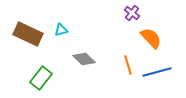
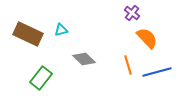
orange semicircle: moved 4 px left
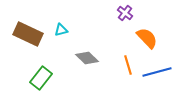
purple cross: moved 7 px left
gray diamond: moved 3 px right, 1 px up
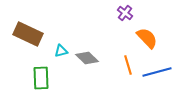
cyan triangle: moved 21 px down
green rectangle: rotated 40 degrees counterclockwise
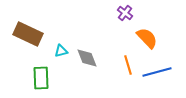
gray diamond: rotated 25 degrees clockwise
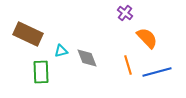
green rectangle: moved 6 px up
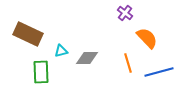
gray diamond: rotated 70 degrees counterclockwise
orange line: moved 2 px up
blue line: moved 2 px right
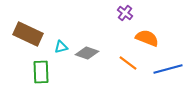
orange semicircle: rotated 25 degrees counterclockwise
cyan triangle: moved 4 px up
gray diamond: moved 5 px up; rotated 20 degrees clockwise
orange line: rotated 36 degrees counterclockwise
blue line: moved 9 px right, 3 px up
